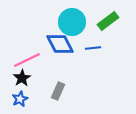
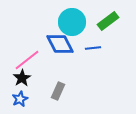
pink line: rotated 12 degrees counterclockwise
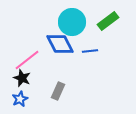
blue line: moved 3 px left, 3 px down
black star: rotated 18 degrees counterclockwise
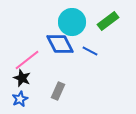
blue line: rotated 35 degrees clockwise
